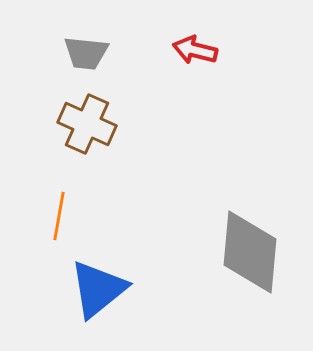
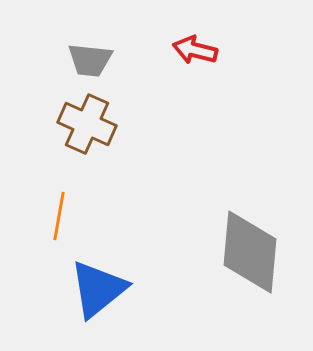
gray trapezoid: moved 4 px right, 7 px down
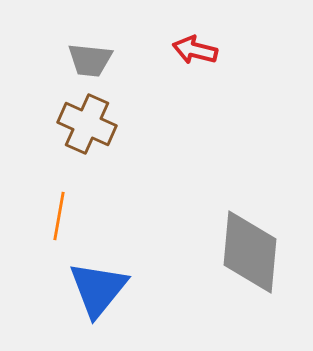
blue triangle: rotated 12 degrees counterclockwise
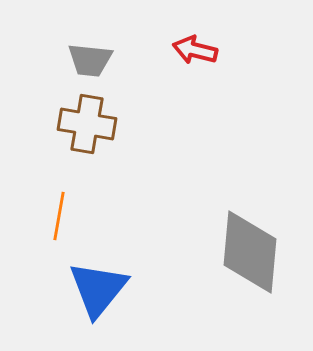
brown cross: rotated 14 degrees counterclockwise
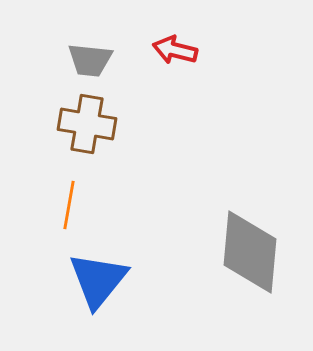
red arrow: moved 20 px left
orange line: moved 10 px right, 11 px up
blue triangle: moved 9 px up
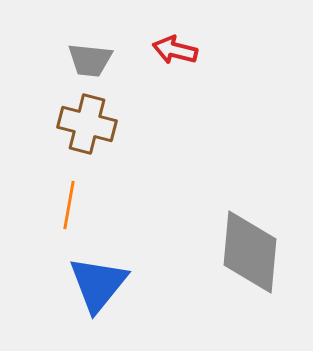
brown cross: rotated 4 degrees clockwise
blue triangle: moved 4 px down
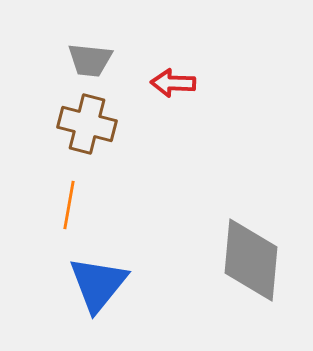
red arrow: moved 2 px left, 33 px down; rotated 12 degrees counterclockwise
gray diamond: moved 1 px right, 8 px down
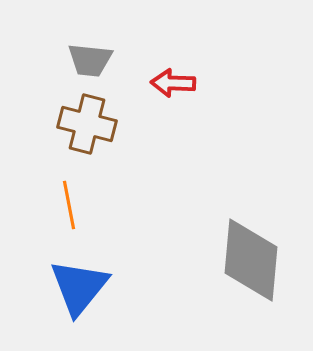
orange line: rotated 21 degrees counterclockwise
blue triangle: moved 19 px left, 3 px down
